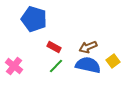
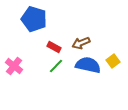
brown arrow: moved 7 px left, 4 px up
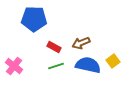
blue pentagon: rotated 15 degrees counterclockwise
green line: rotated 28 degrees clockwise
